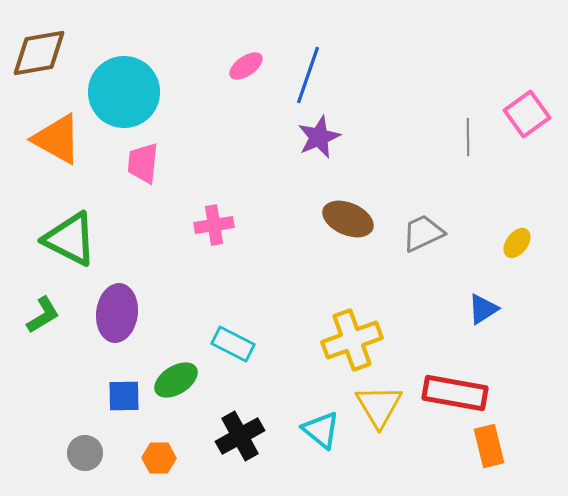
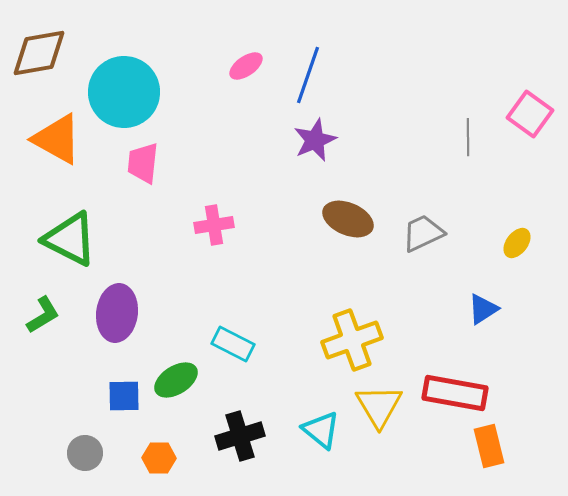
pink square: moved 3 px right; rotated 18 degrees counterclockwise
purple star: moved 4 px left, 3 px down
black cross: rotated 12 degrees clockwise
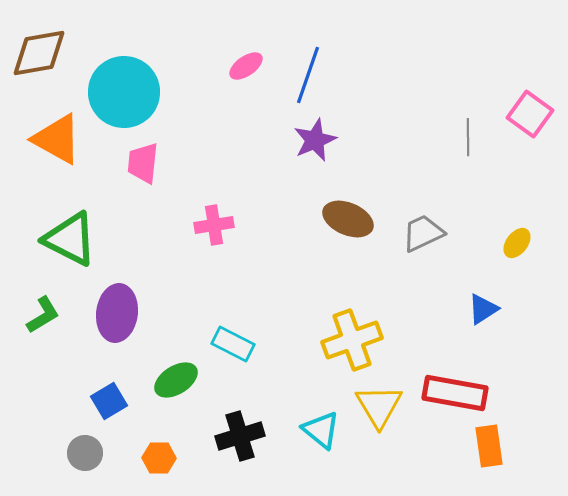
blue square: moved 15 px left, 5 px down; rotated 30 degrees counterclockwise
orange rectangle: rotated 6 degrees clockwise
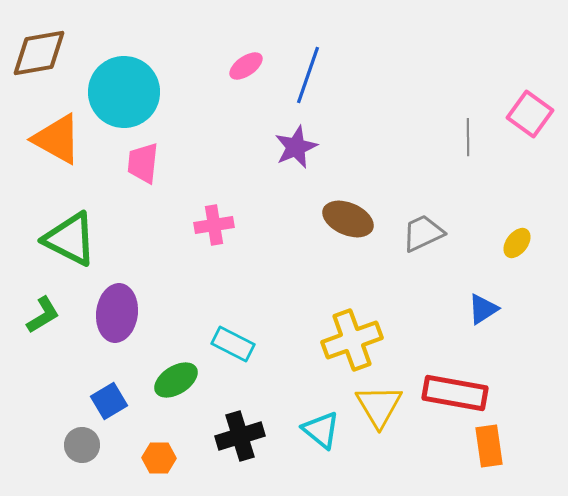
purple star: moved 19 px left, 7 px down
gray circle: moved 3 px left, 8 px up
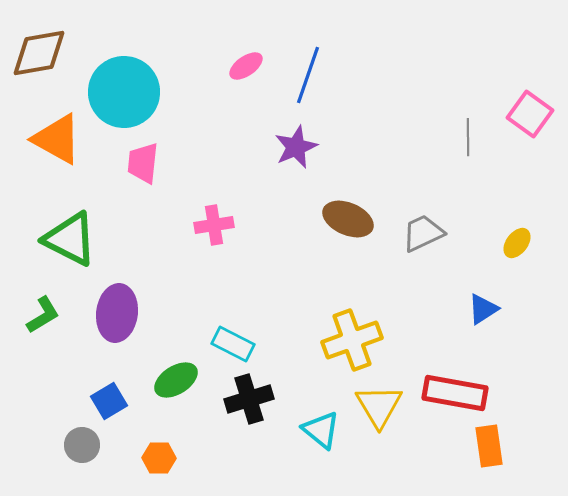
black cross: moved 9 px right, 37 px up
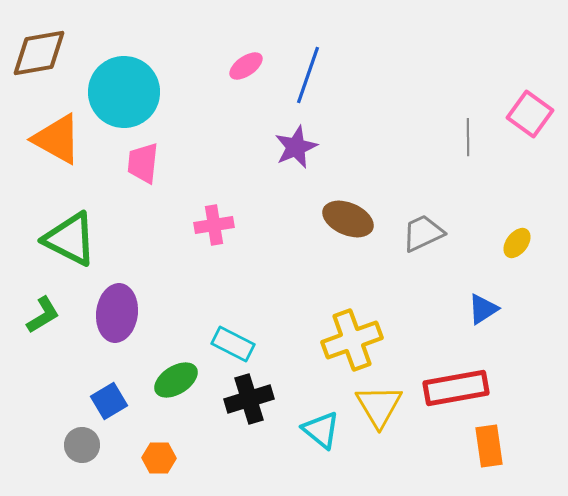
red rectangle: moved 1 px right, 5 px up; rotated 20 degrees counterclockwise
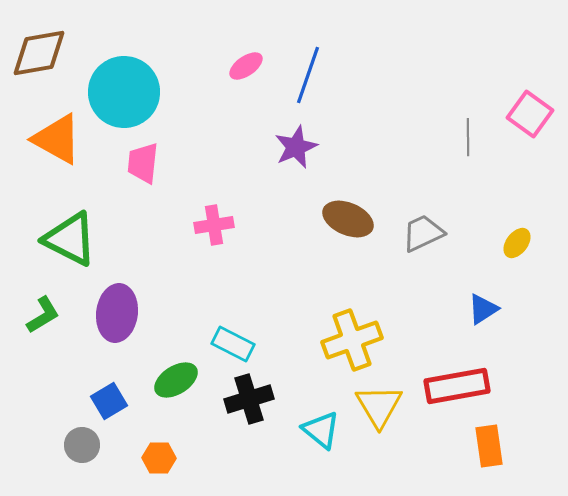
red rectangle: moved 1 px right, 2 px up
